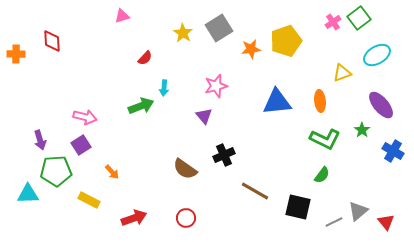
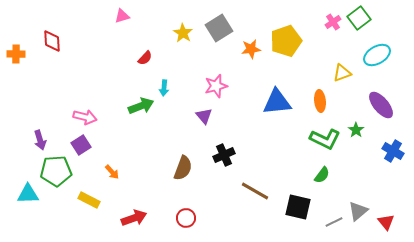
green star: moved 6 px left
brown semicircle: moved 2 px left, 1 px up; rotated 105 degrees counterclockwise
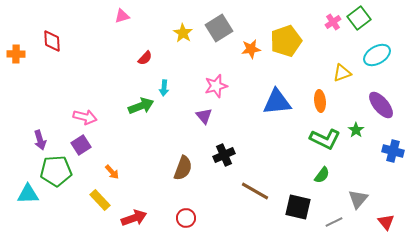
blue cross: rotated 15 degrees counterclockwise
yellow rectangle: moved 11 px right; rotated 20 degrees clockwise
gray triangle: moved 12 px up; rotated 10 degrees counterclockwise
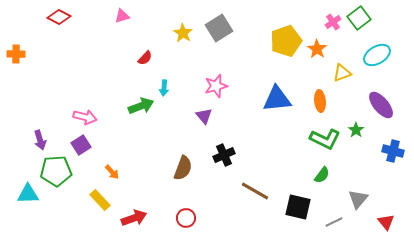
red diamond: moved 7 px right, 24 px up; rotated 60 degrees counterclockwise
orange star: moved 66 px right; rotated 30 degrees counterclockwise
blue triangle: moved 3 px up
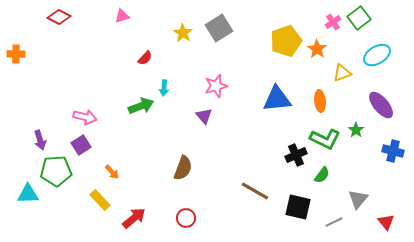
black cross: moved 72 px right
red arrow: rotated 20 degrees counterclockwise
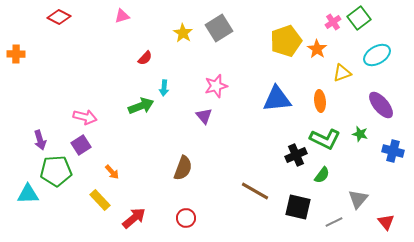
green star: moved 4 px right, 4 px down; rotated 21 degrees counterclockwise
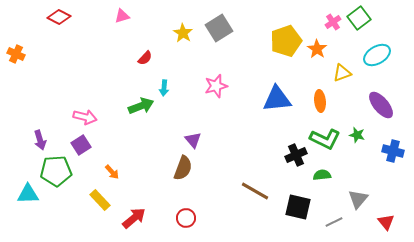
orange cross: rotated 24 degrees clockwise
purple triangle: moved 11 px left, 24 px down
green star: moved 3 px left, 1 px down
green semicircle: rotated 132 degrees counterclockwise
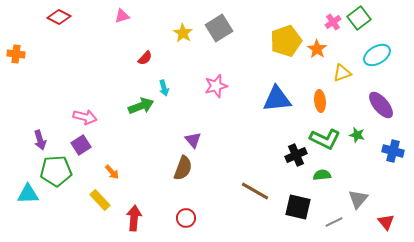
orange cross: rotated 18 degrees counterclockwise
cyan arrow: rotated 21 degrees counterclockwise
red arrow: rotated 45 degrees counterclockwise
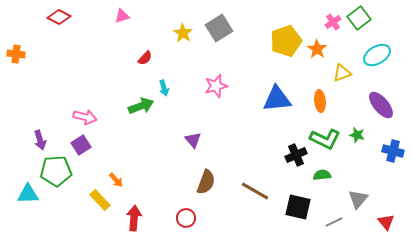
brown semicircle: moved 23 px right, 14 px down
orange arrow: moved 4 px right, 8 px down
